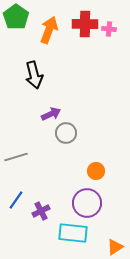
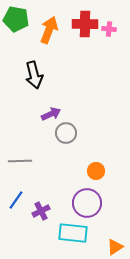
green pentagon: moved 2 px down; rotated 25 degrees counterclockwise
gray line: moved 4 px right, 4 px down; rotated 15 degrees clockwise
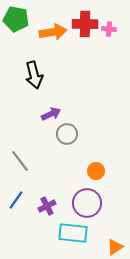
orange arrow: moved 4 px right, 2 px down; rotated 60 degrees clockwise
gray circle: moved 1 px right, 1 px down
gray line: rotated 55 degrees clockwise
purple cross: moved 6 px right, 5 px up
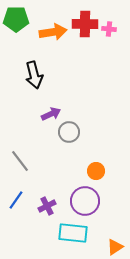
green pentagon: rotated 10 degrees counterclockwise
gray circle: moved 2 px right, 2 px up
purple circle: moved 2 px left, 2 px up
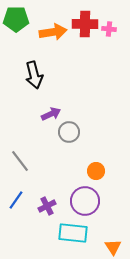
orange triangle: moved 2 px left; rotated 30 degrees counterclockwise
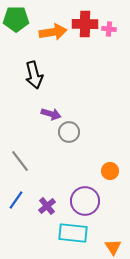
purple arrow: rotated 42 degrees clockwise
orange circle: moved 14 px right
purple cross: rotated 12 degrees counterclockwise
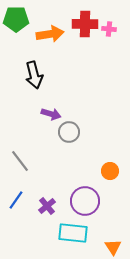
orange arrow: moved 3 px left, 2 px down
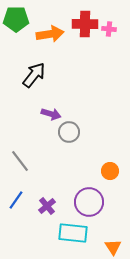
black arrow: rotated 128 degrees counterclockwise
purple circle: moved 4 px right, 1 px down
